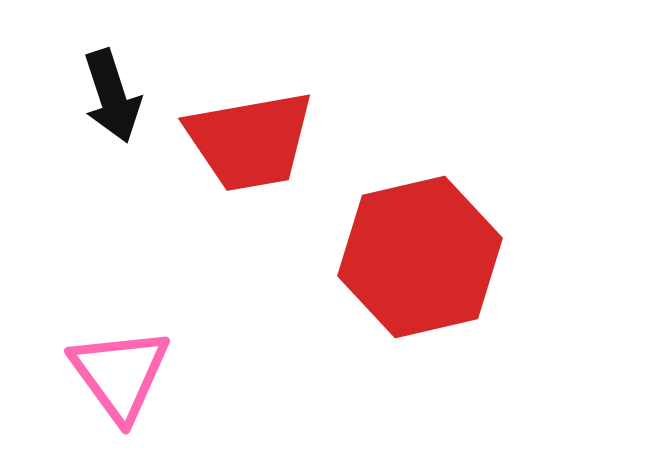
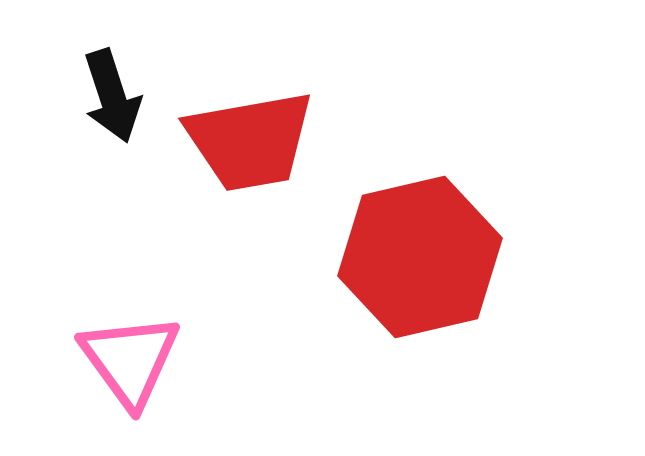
pink triangle: moved 10 px right, 14 px up
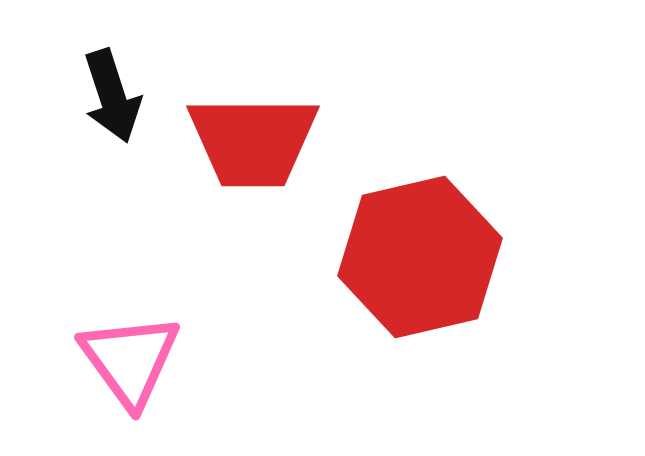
red trapezoid: moved 3 px right; rotated 10 degrees clockwise
